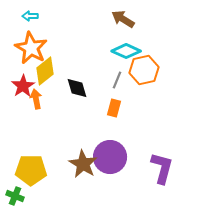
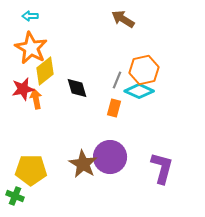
cyan diamond: moved 13 px right, 40 px down
red star: moved 3 px down; rotated 20 degrees clockwise
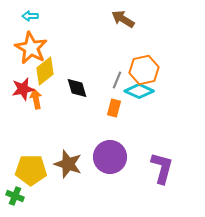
brown star: moved 15 px left; rotated 12 degrees counterclockwise
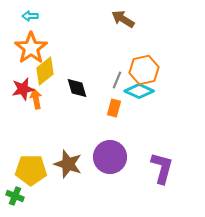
orange star: rotated 8 degrees clockwise
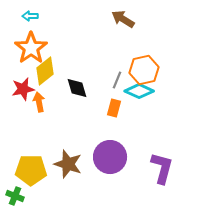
orange arrow: moved 3 px right, 3 px down
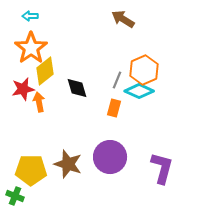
orange hexagon: rotated 12 degrees counterclockwise
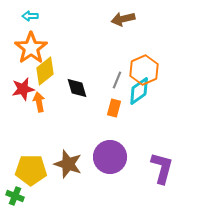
brown arrow: rotated 45 degrees counterclockwise
cyan diamond: rotated 60 degrees counterclockwise
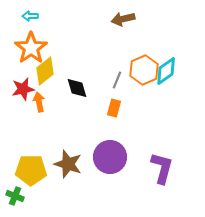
cyan diamond: moved 27 px right, 20 px up
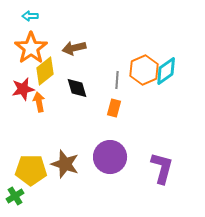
brown arrow: moved 49 px left, 29 px down
gray line: rotated 18 degrees counterclockwise
brown star: moved 3 px left
green cross: rotated 36 degrees clockwise
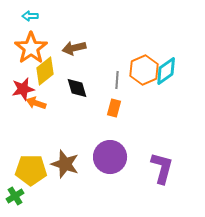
orange arrow: moved 3 px left, 1 px down; rotated 60 degrees counterclockwise
